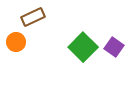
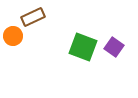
orange circle: moved 3 px left, 6 px up
green square: rotated 24 degrees counterclockwise
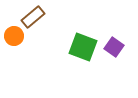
brown rectangle: rotated 15 degrees counterclockwise
orange circle: moved 1 px right
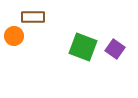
brown rectangle: rotated 40 degrees clockwise
purple square: moved 1 px right, 2 px down
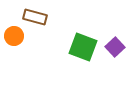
brown rectangle: moved 2 px right; rotated 15 degrees clockwise
purple square: moved 2 px up; rotated 12 degrees clockwise
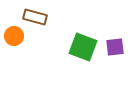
purple square: rotated 36 degrees clockwise
